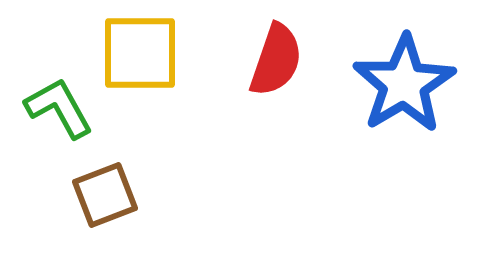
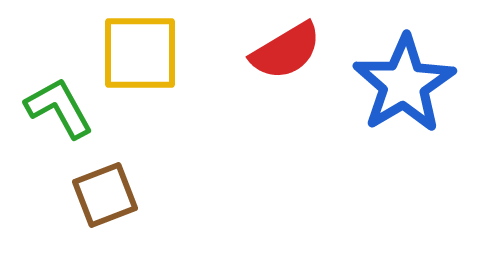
red semicircle: moved 10 px right, 9 px up; rotated 40 degrees clockwise
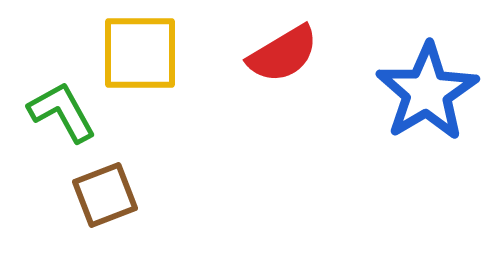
red semicircle: moved 3 px left, 3 px down
blue star: moved 23 px right, 8 px down
green L-shape: moved 3 px right, 4 px down
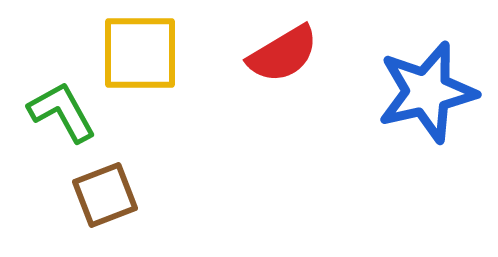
blue star: rotated 18 degrees clockwise
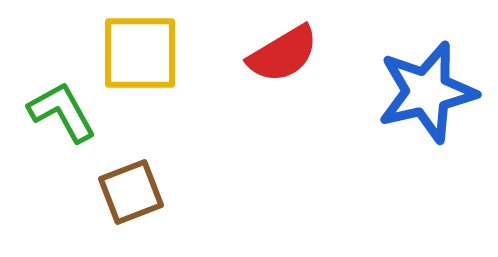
brown square: moved 26 px right, 3 px up
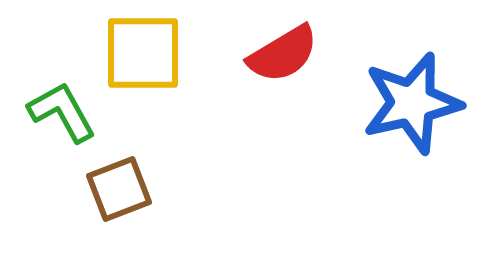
yellow square: moved 3 px right
blue star: moved 15 px left, 11 px down
brown square: moved 12 px left, 3 px up
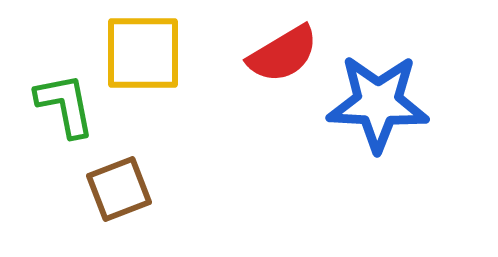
blue star: moved 34 px left; rotated 16 degrees clockwise
green L-shape: moved 3 px right, 7 px up; rotated 18 degrees clockwise
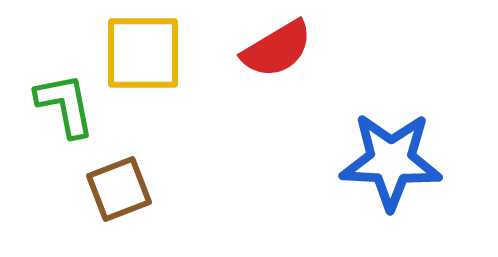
red semicircle: moved 6 px left, 5 px up
blue star: moved 13 px right, 58 px down
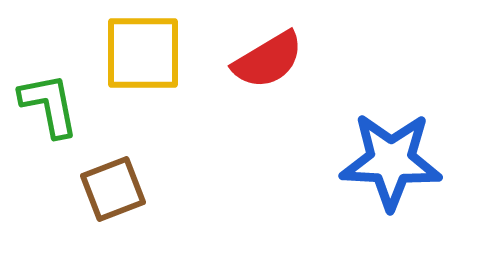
red semicircle: moved 9 px left, 11 px down
green L-shape: moved 16 px left
brown square: moved 6 px left
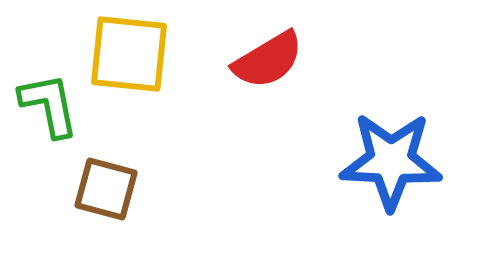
yellow square: moved 14 px left, 1 px down; rotated 6 degrees clockwise
brown square: moved 7 px left; rotated 36 degrees clockwise
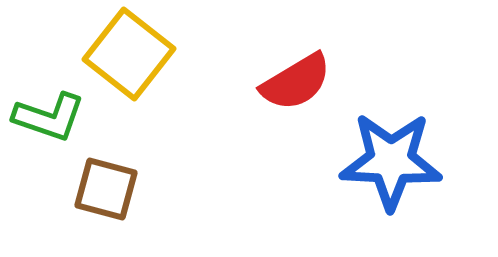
yellow square: rotated 32 degrees clockwise
red semicircle: moved 28 px right, 22 px down
green L-shape: moved 12 px down; rotated 120 degrees clockwise
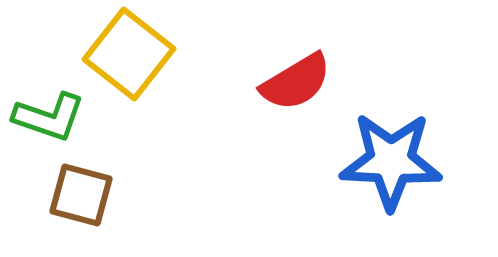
brown square: moved 25 px left, 6 px down
